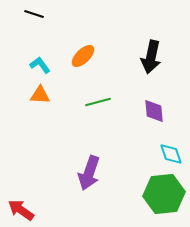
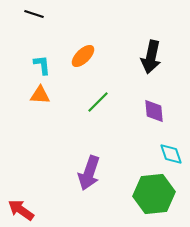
cyan L-shape: moved 2 px right; rotated 30 degrees clockwise
green line: rotated 30 degrees counterclockwise
green hexagon: moved 10 px left
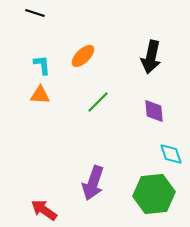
black line: moved 1 px right, 1 px up
purple arrow: moved 4 px right, 10 px down
red arrow: moved 23 px right
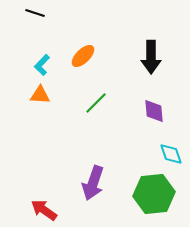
black arrow: rotated 12 degrees counterclockwise
cyan L-shape: rotated 130 degrees counterclockwise
green line: moved 2 px left, 1 px down
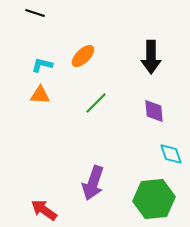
cyan L-shape: rotated 60 degrees clockwise
green hexagon: moved 5 px down
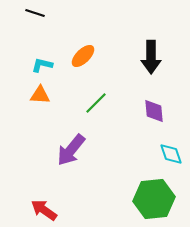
purple arrow: moved 22 px left, 33 px up; rotated 20 degrees clockwise
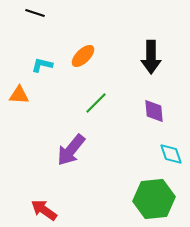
orange triangle: moved 21 px left
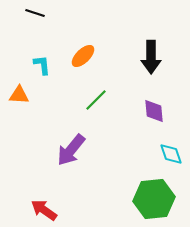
cyan L-shape: rotated 70 degrees clockwise
green line: moved 3 px up
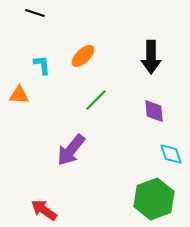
green hexagon: rotated 15 degrees counterclockwise
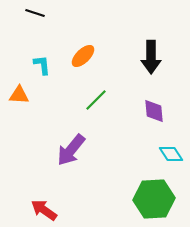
cyan diamond: rotated 15 degrees counterclockwise
green hexagon: rotated 18 degrees clockwise
